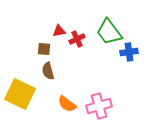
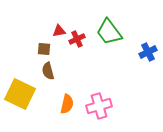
blue cross: moved 19 px right; rotated 18 degrees counterclockwise
orange semicircle: rotated 114 degrees counterclockwise
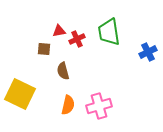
green trapezoid: rotated 28 degrees clockwise
brown semicircle: moved 15 px right
orange semicircle: moved 1 px right, 1 px down
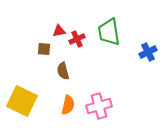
yellow square: moved 2 px right, 7 px down
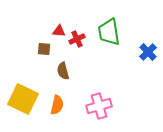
red triangle: rotated 16 degrees clockwise
blue cross: rotated 18 degrees counterclockwise
yellow square: moved 1 px right, 2 px up
orange semicircle: moved 11 px left
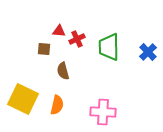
green trapezoid: moved 15 px down; rotated 8 degrees clockwise
pink cross: moved 4 px right, 6 px down; rotated 20 degrees clockwise
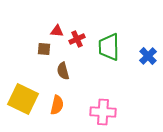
red triangle: moved 2 px left
blue cross: moved 4 px down
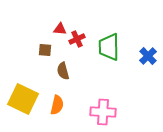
red triangle: moved 3 px right, 2 px up
brown square: moved 1 px right, 1 px down
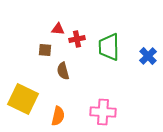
red triangle: moved 2 px left
red cross: rotated 14 degrees clockwise
orange semicircle: moved 1 px right, 11 px down
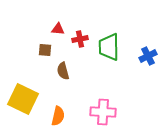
red cross: moved 3 px right
blue cross: rotated 18 degrees clockwise
